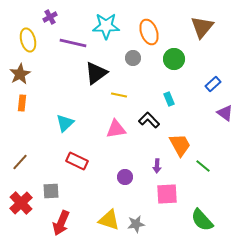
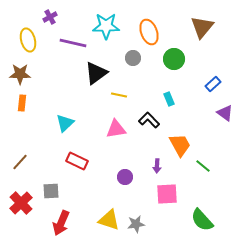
brown star: rotated 30 degrees clockwise
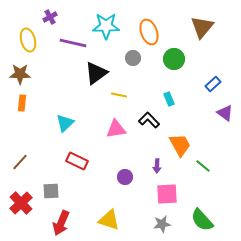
gray star: moved 26 px right
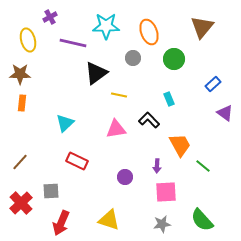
pink square: moved 1 px left, 2 px up
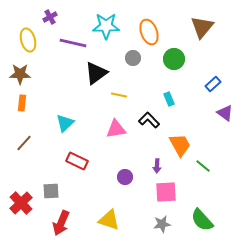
brown line: moved 4 px right, 19 px up
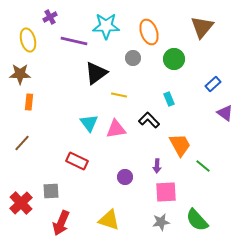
purple line: moved 1 px right, 2 px up
orange rectangle: moved 7 px right, 1 px up
cyan triangle: moved 24 px right; rotated 24 degrees counterclockwise
brown line: moved 2 px left
green semicircle: moved 5 px left
gray star: moved 1 px left, 2 px up
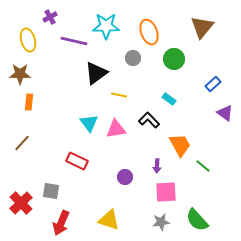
cyan rectangle: rotated 32 degrees counterclockwise
gray square: rotated 12 degrees clockwise
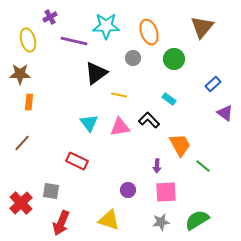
pink triangle: moved 4 px right, 2 px up
purple circle: moved 3 px right, 13 px down
green semicircle: rotated 100 degrees clockwise
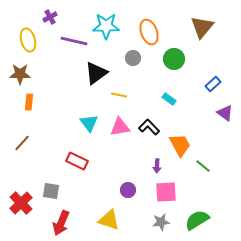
black L-shape: moved 7 px down
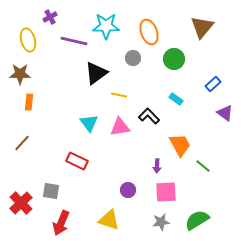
cyan rectangle: moved 7 px right
black L-shape: moved 11 px up
